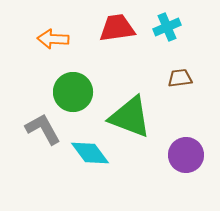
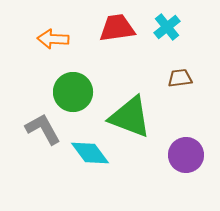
cyan cross: rotated 16 degrees counterclockwise
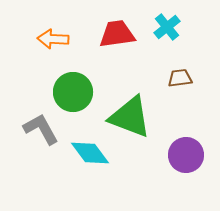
red trapezoid: moved 6 px down
gray L-shape: moved 2 px left
